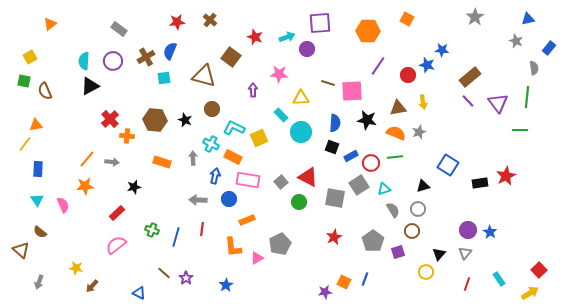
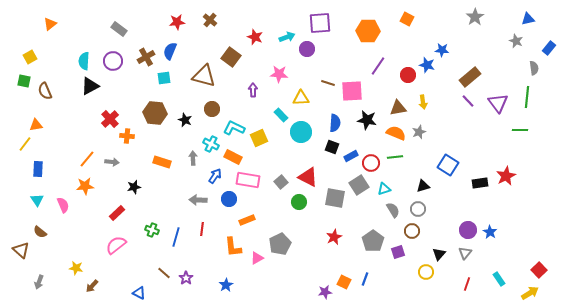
brown hexagon at (155, 120): moved 7 px up
blue arrow at (215, 176): rotated 21 degrees clockwise
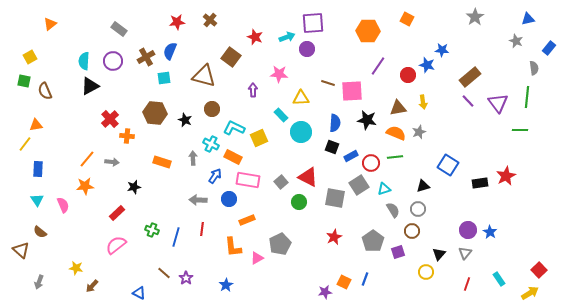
purple square at (320, 23): moved 7 px left
